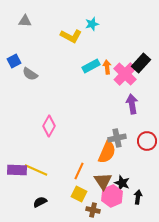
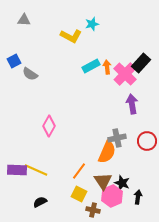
gray triangle: moved 1 px left, 1 px up
orange line: rotated 12 degrees clockwise
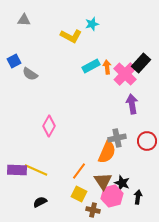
pink hexagon: rotated 10 degrees clockwise
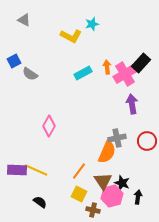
gray triangle: rotated 24 degrees clockwise
cyan rectangle: moved 8 px left, 7 px down
pink cross: rotated 15 degrees clockwise
black semicircle: rotated 64 degrees clockwise
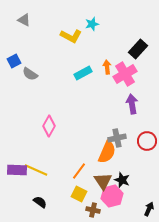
black rectangle: moved 3 px left, 14 px up
black star: moved 3 px up
black arrow: moved 11 px right, 12 px down; rotated 16 degrees clockwise
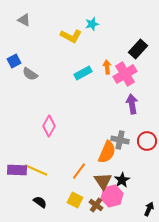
gray cross: moved 3 px right, 2 px down; rotated 24 degrees clockwise
black star: rotated 21 degrees clockwise
yellow square: moved 4 px left, 6 px down
brown cross: moved 3 px right, 5 px up; rotated 24 degrees clockwise
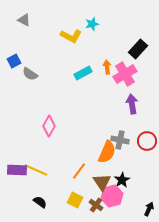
brown triangle: moved 1 px left, 1 px down
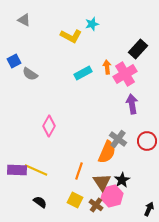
gray cross: moved 2 px left, 1 px up; rotated 24 degrees clockwise
orange line: rotated 18 degrees counterclockwise
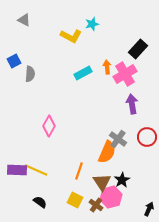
gray semicircle: rotated 119 degrees counterclockwise
red circle: moved 4 px up
pink hexagon: moved 1 px left, 1 px down
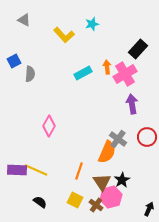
yellow L-shape: moved 7 px left, 1 px up; rotated 20 degrees clockwise
